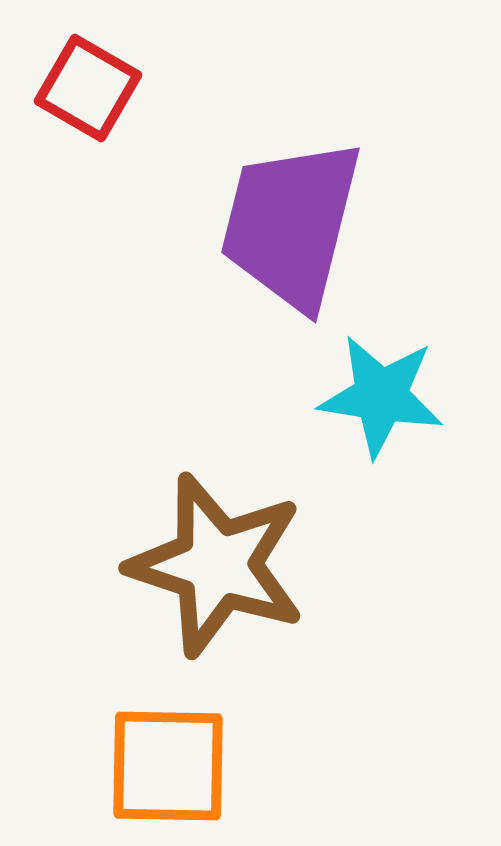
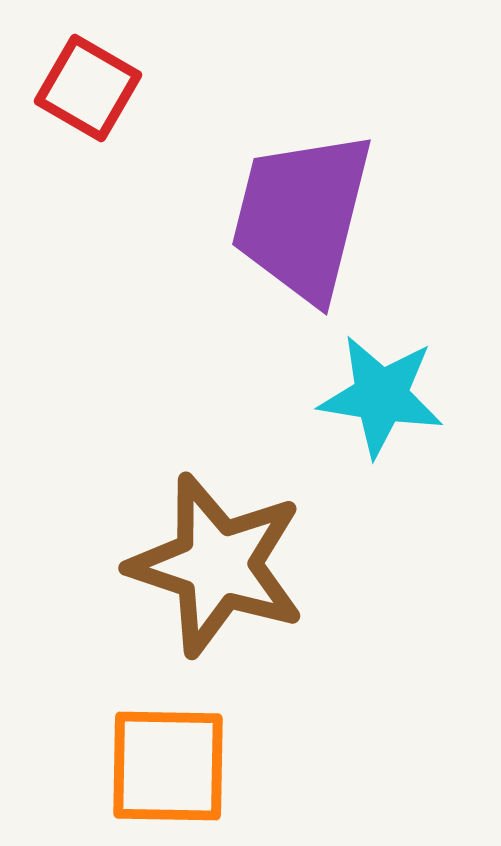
purple trapezoid: moved 11 px right, 8 px up
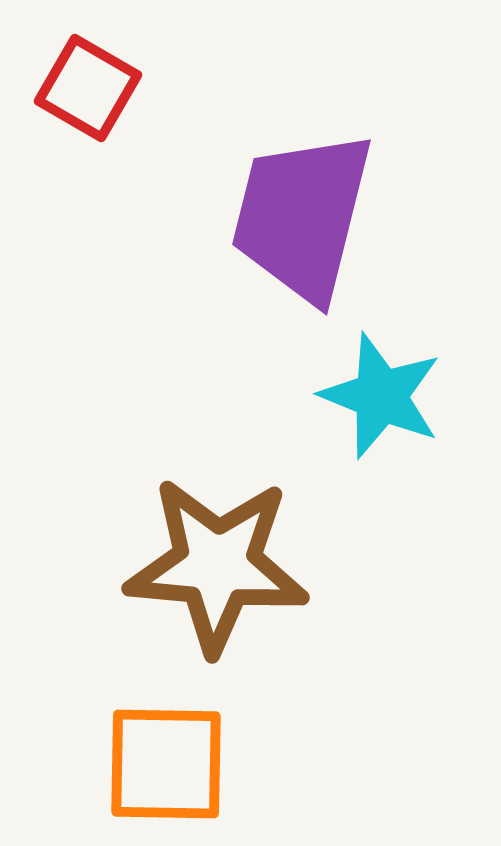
cyan star: rotated 13 degrees clockwise
brown star: rotated 13 degrees counterclockwise
orange square: moved 2 px left, 2 px up
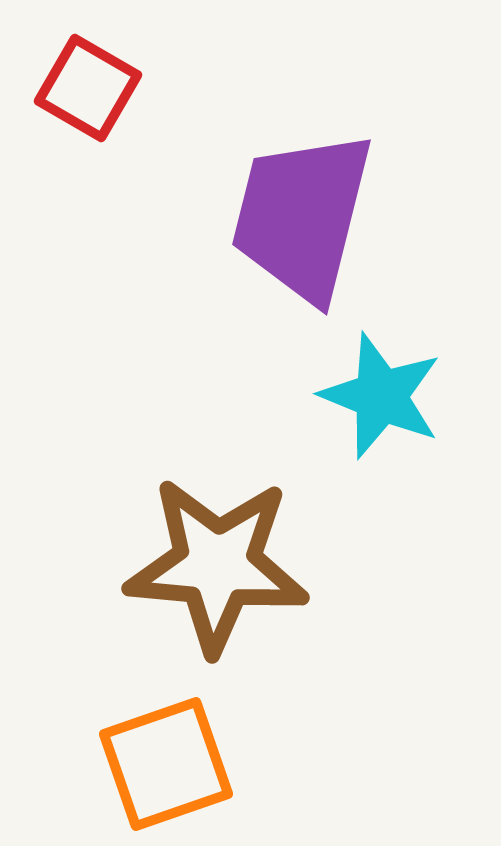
orange square: rotated 20 degrees counterclockwise
